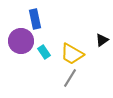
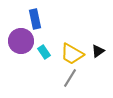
black triangle: moved 4 px left, 11 px down
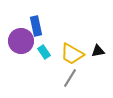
blue rectangle: moved 1 px right, 7 px down
black triangle: rotated 24 degrees clockwise
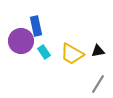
gray line: moved 28 px right, 6 px down
